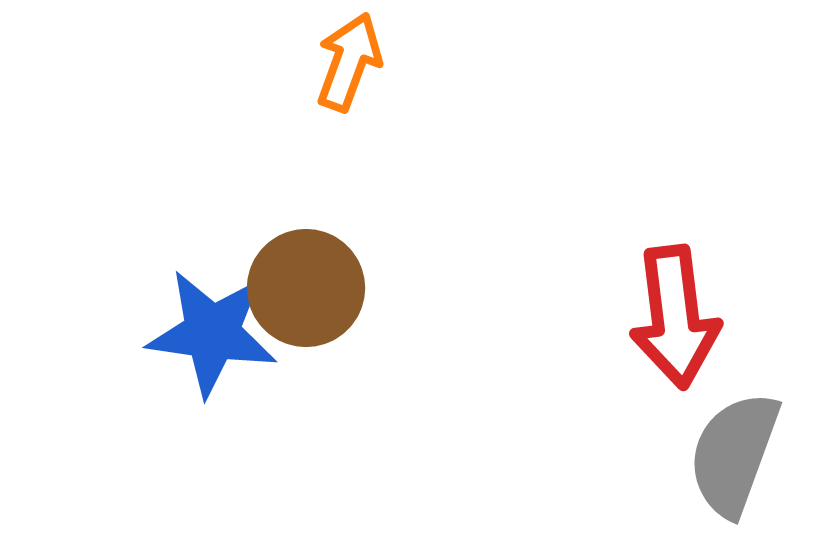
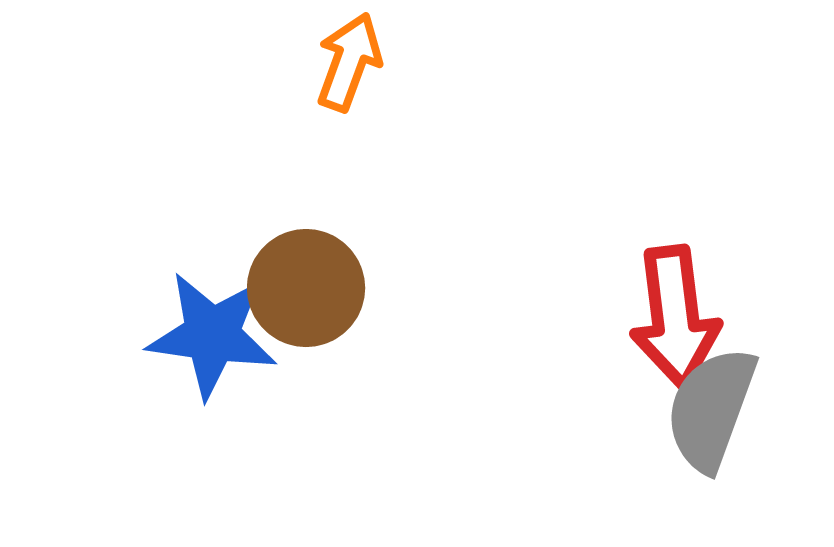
blue star: moved 2 px down
gray semicircle: moved 23 px left, 45 px up
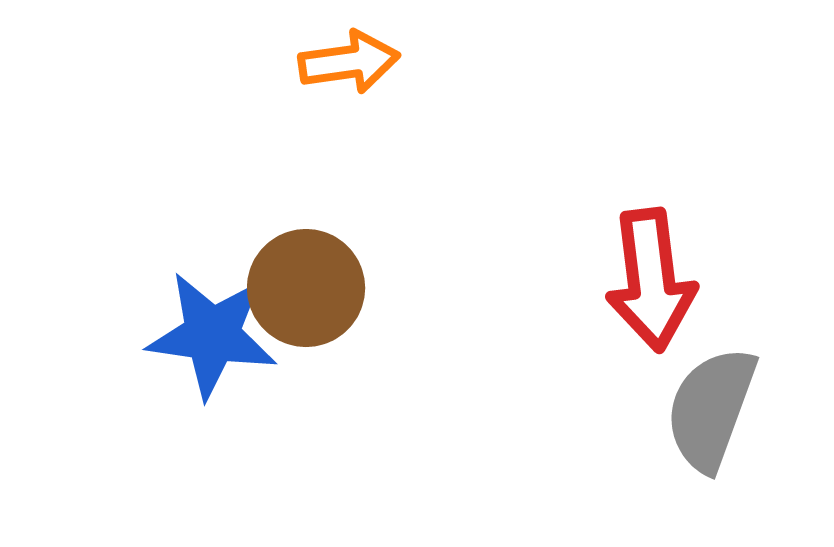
orange arrow: rotated 62 degrees clockwise
red arrow: moved 24 px left, 37 px up
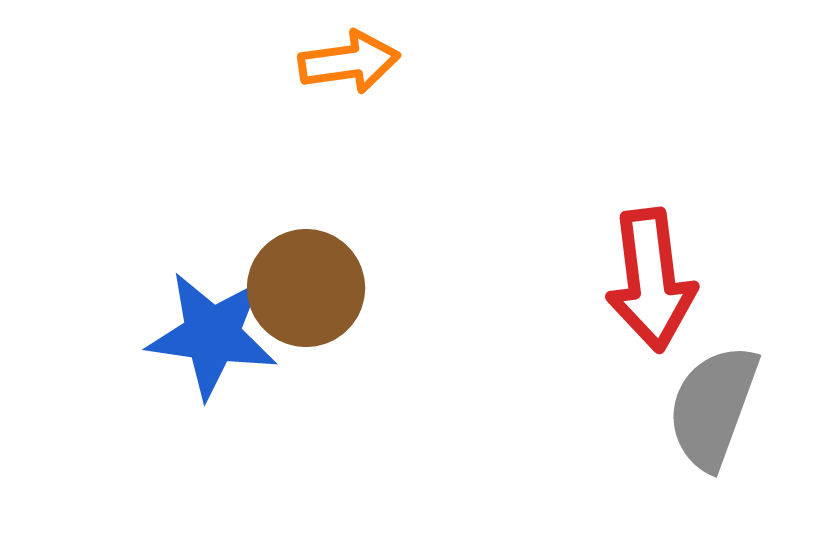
gray semicircle: moved 2 px right, 2 px up
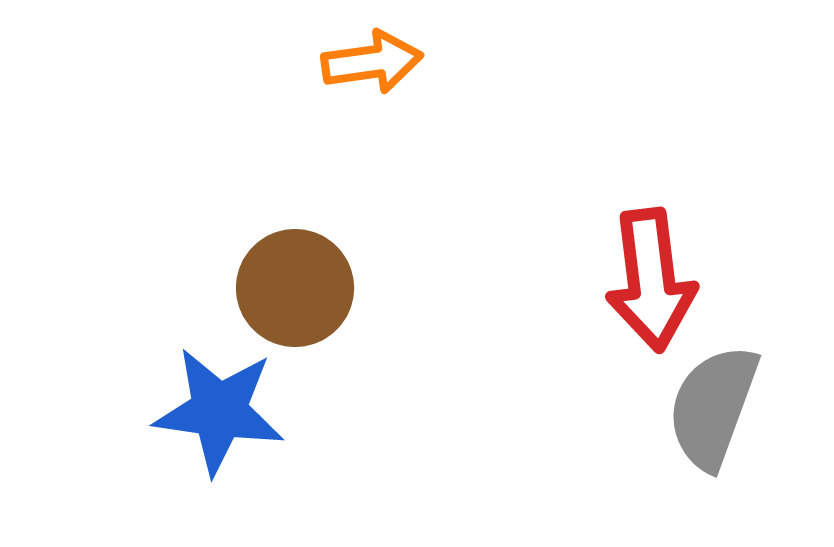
orange arrow: moved 23 px right
brown circle: moved 11 px left
blue star: moved 7 px right, 76 px down
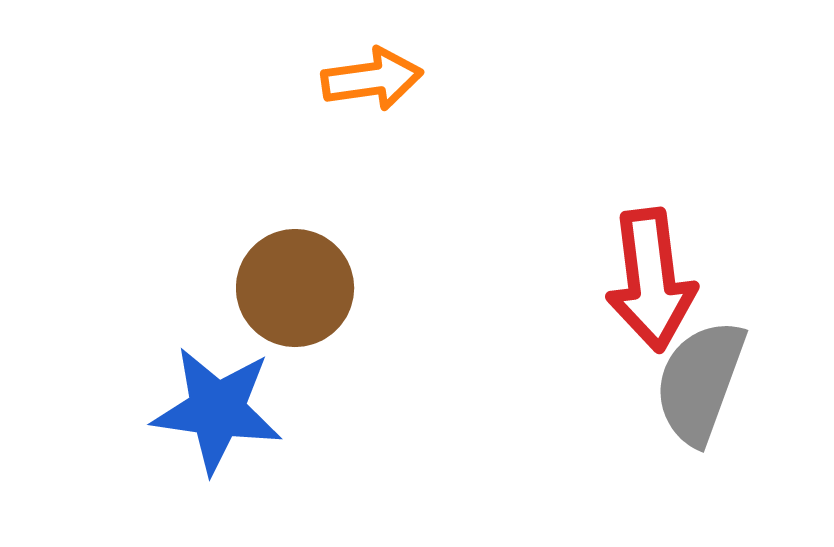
orange arrow: moved 17 px down
gray semicircle: moved 13 px left, 25 px up
blue star: moved 2 px left, 1 px up
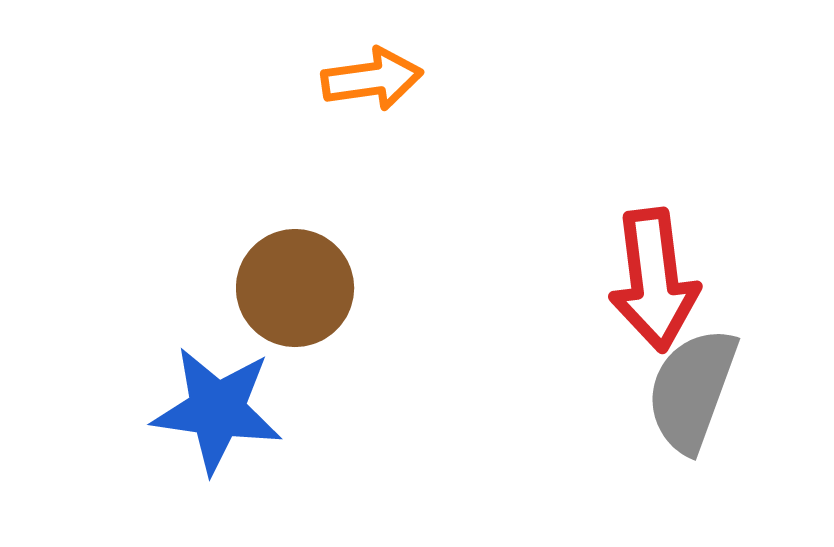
red arrow: moved 3 px right
gray semicircle: moved 8 px left, 8 px down
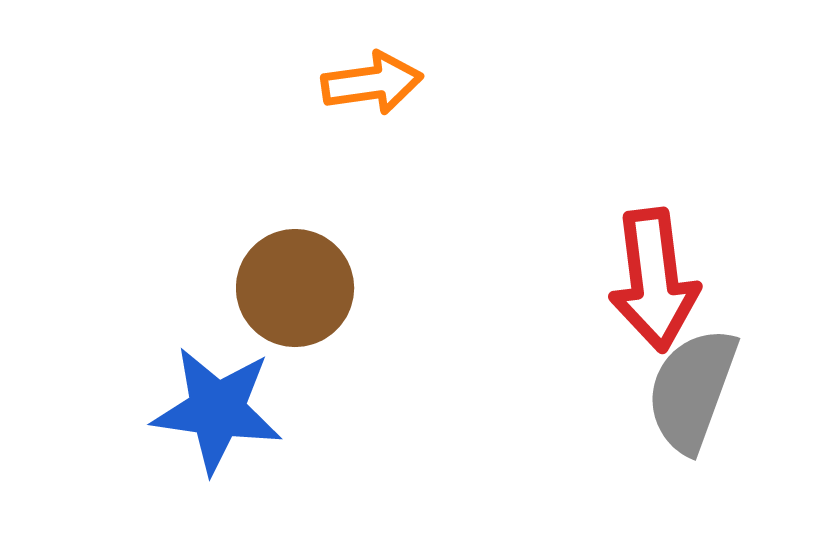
orange arrow: moved 4 px down
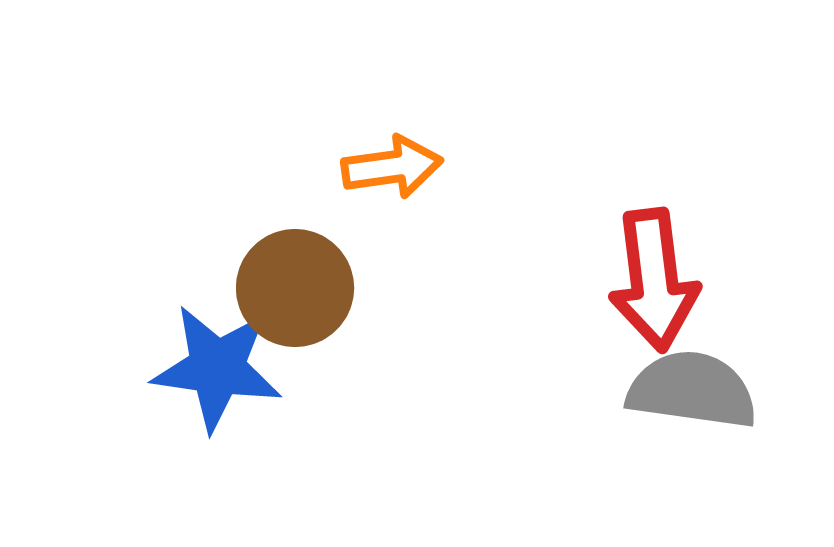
orange arrow: moved 20 px right, 84 px down
gray semicircle: rotated 78 degrees clockwise
blue star: moved 42 px up
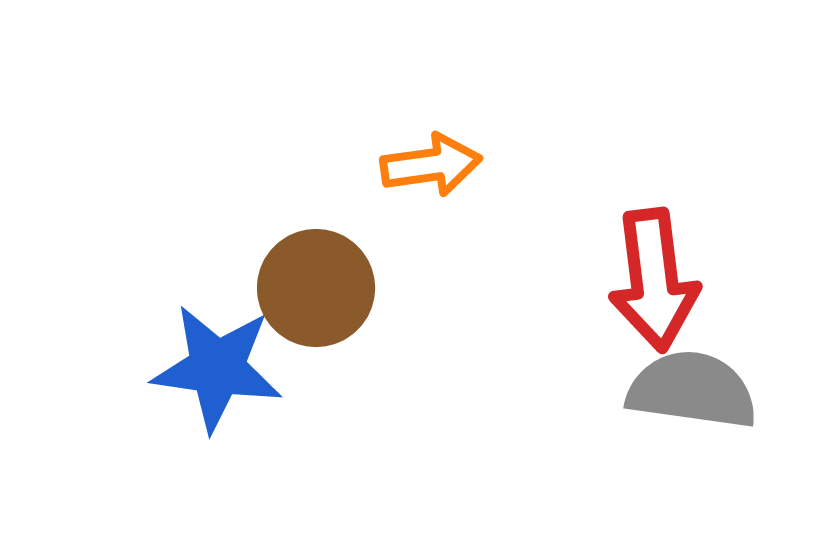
orange arrow: moved 39 px right, 2 px up
brown circle: moved 21 px right
